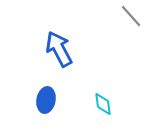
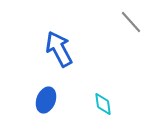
gray line: moved 6 px down
blue ellipse: rotated 10 degrees clockwise
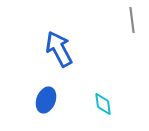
gray line: moved 1 px right, 2 px up; rotated 35 degrees clockwise
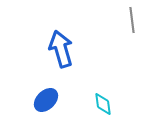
blue arrow: moved 2 px right; rotated 12 degrees clockwise
blue ellipse: rotated 25 degrees clockwise
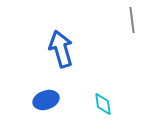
blue ellipse: rotated 25 degrees clockwise
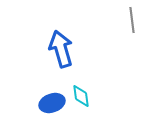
blue ellipse: moved 6 px right, 3 px down
cyan diamond: moved 22 px left, 8 px up
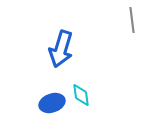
blue arrow: rotated 147 degrees counterclockwise
cyan diamond: moved 1 px up
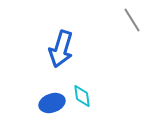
gray line: rotated 25 degrees counterclockwise
cyan diamond: moved 1 px right, 1 px down
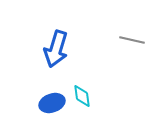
gray line: moved 20 px down; rotated 45 degrees counterclockwise
blue arrow: moved 5 px left
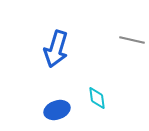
cyan diamond: moved 15 px right, 2 px down
blue ellipse: moved 5 px right, 7 px down
